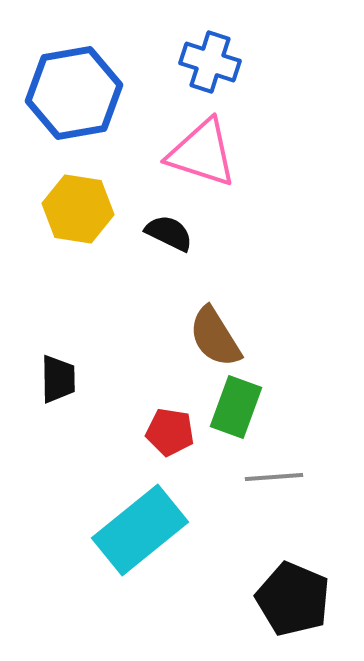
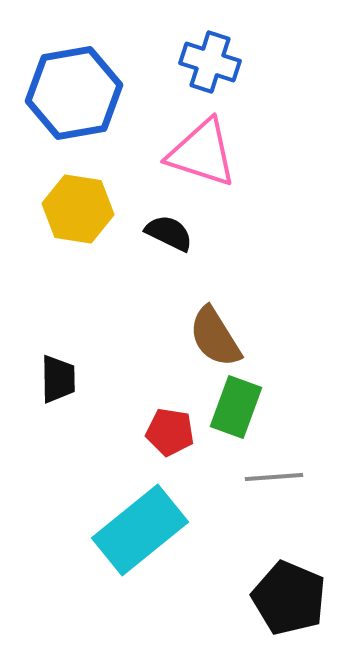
black pentagon: moved 4 px left, 1 px up
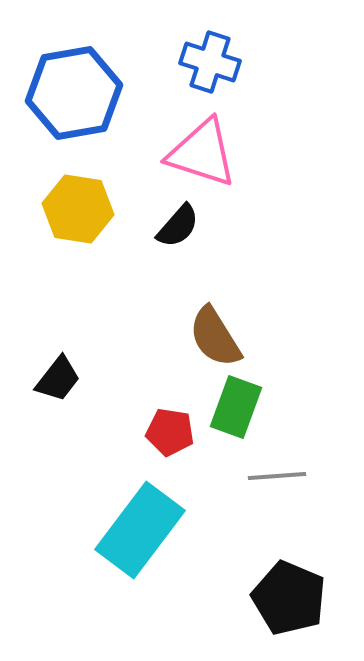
black semicircle: moved 9 px right, 7 px up; rotated 105 degrees clockwise
black trapezoid: rotated 39 degrees clockwise
gray line: moved 3 px right, 1 px up
cyan rectangle: rotated 14 degrees counterclockwise
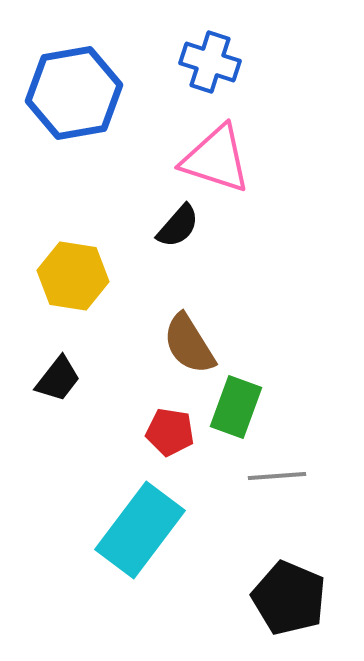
pink triangle: moved 14 px right, 6 px down
yellow hexagon: moved 5 px left, 67 px down
brown semicircle: moved 26 px left, 7 px down
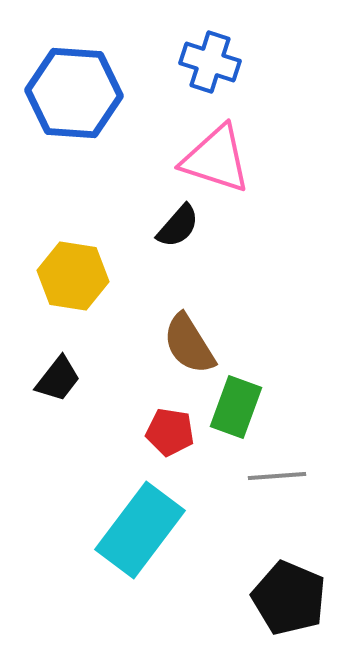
blue hexagon: rotated 14 degrees clockwise
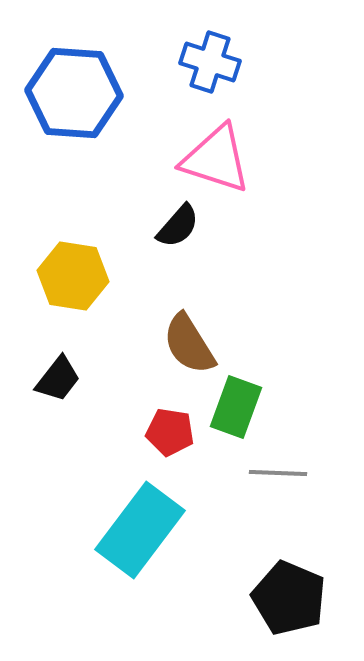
gray line: moved 1 px right, 3 px up; rotated 6 degrees clockwise
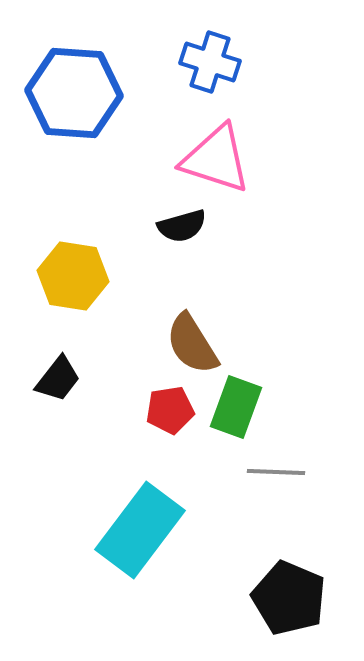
black semicircle: moved 4 px right; rotated 33 degrees clockwise
brown semicircle: moved 3 px right
red pentagon: moved 22 px up; rotated 18 degrees counterclockwise
gray line: moved 2 px left, 1 px up
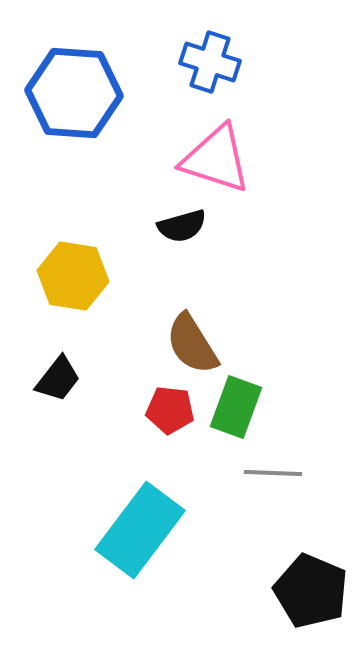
red pentagon: rotated 15 degrees clockwise
gray line: moved 3 px left, 1 px down
black pentagon: moved 22 px right, 7 px up
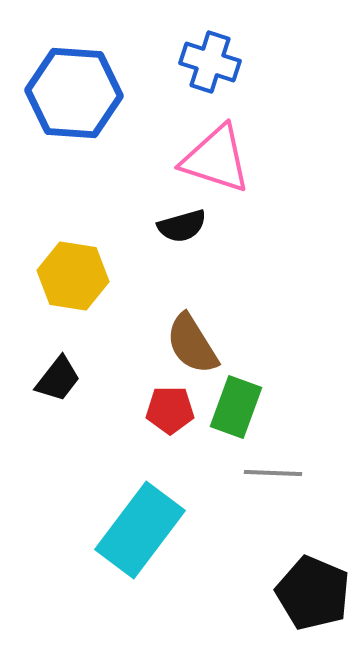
red pentagon: rotated 6 degrees counterclockwise
black pentagon: moved 2 px right, 2 px down
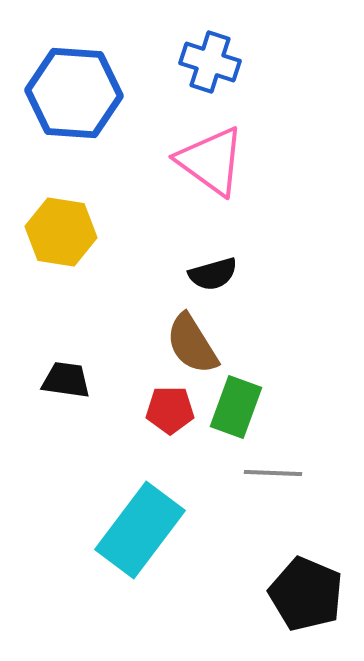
pink triangle: moved 5 px left, 2 px down; rotated 18 degrees clockwise
black semicircle: moved 31 px right, 48 px down
yellow hexagon: moved 12 px left, 44 px up
black trapezoid: moved 8 px right, 1 px down; rotated 120 degrees counterclockwise
black pentagon: moved 7 px left, 1 px down
